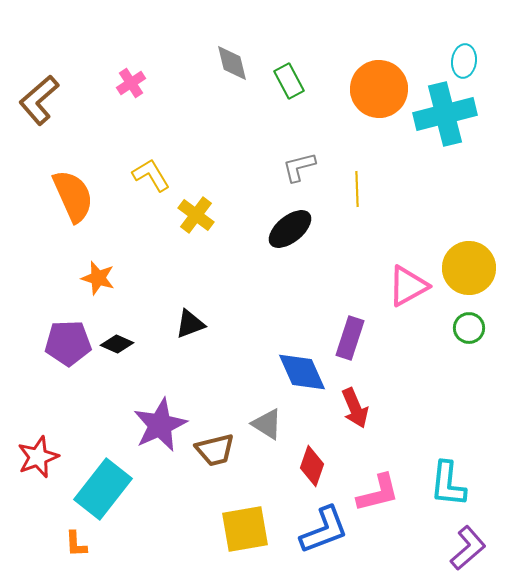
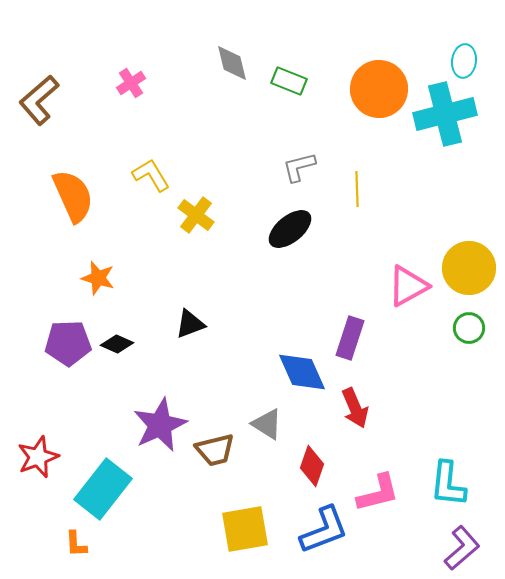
green rectangle: rotated 40 degrees counterclockwise
purple L-shape: moved 6 px left
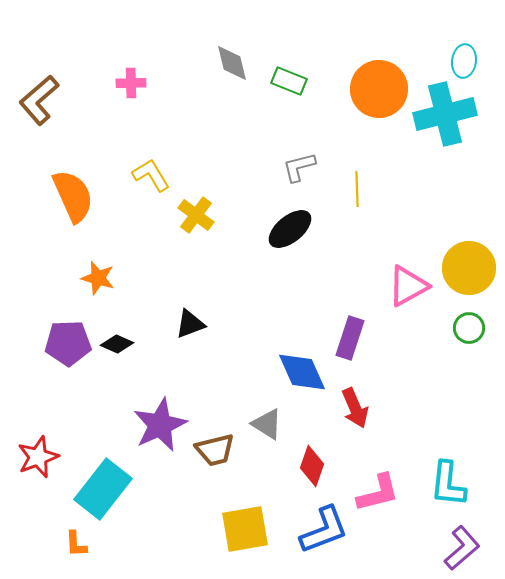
pink cross: rotated 32 degrees clockwise
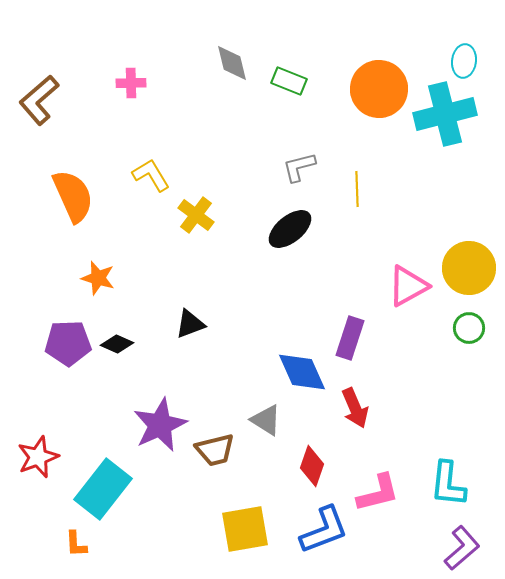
gray triangle: moved 1 px left, 4 px up
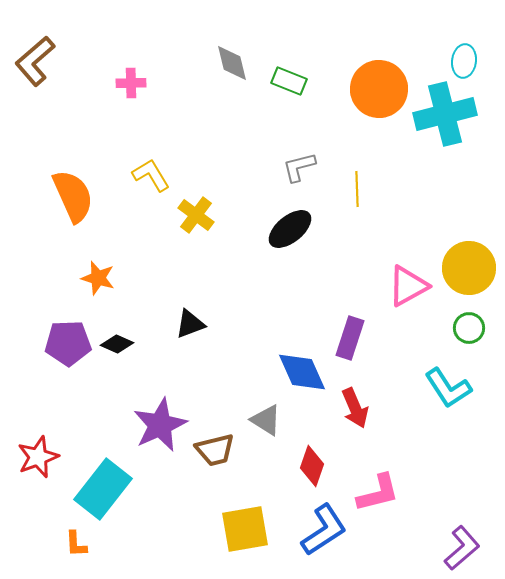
brown L-shape: moved 4 px left, 39 px up
cyan L-shape: moved 96 px up; rotated 39 degrees counterclockwise
blue L-shape: rotated 12 degrees counterclockwise
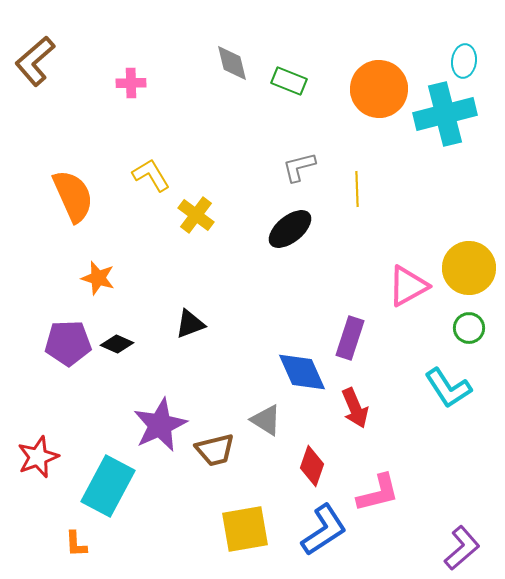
cyan rectangle: moved 5 px right, 3 px up; rotated 10 degrees counterclockwise
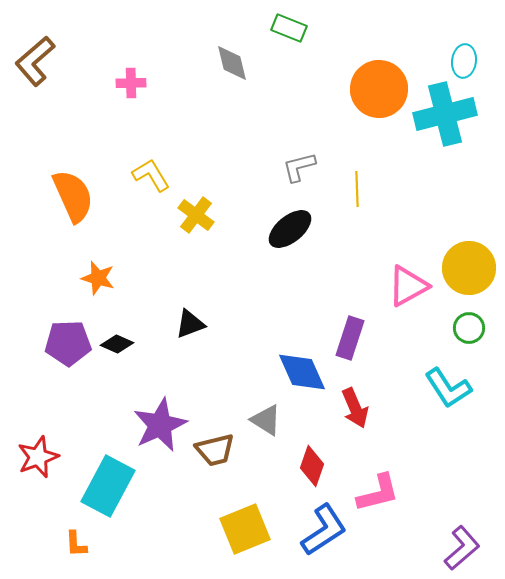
green rectangle: moved 53 px up
yellow square: rotated 12 degrees counterclockwise
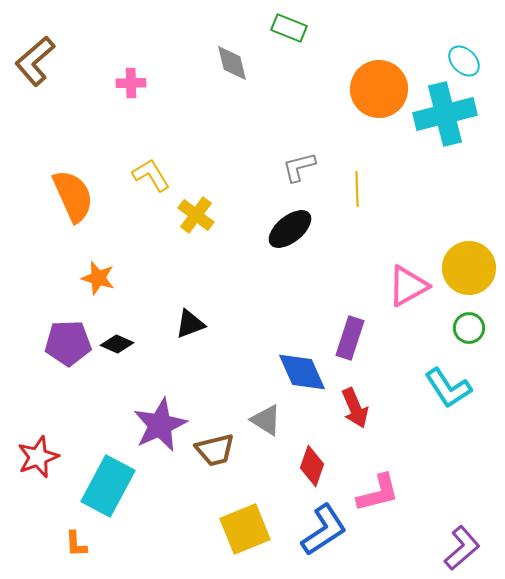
cyan ellipse: rotated 52 degrees counterclockwise
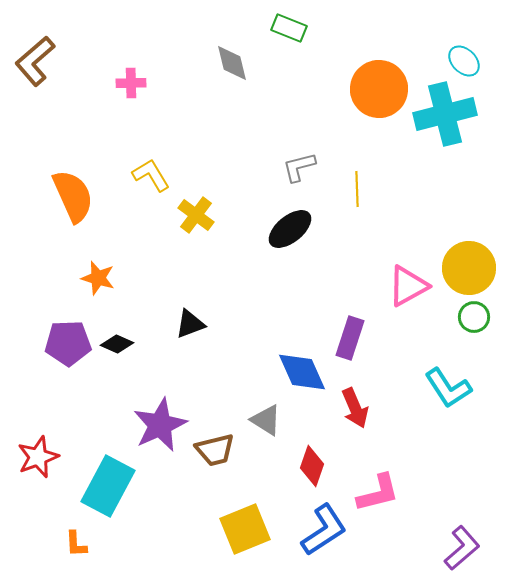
green circle: moved 5 px right, 11 px up
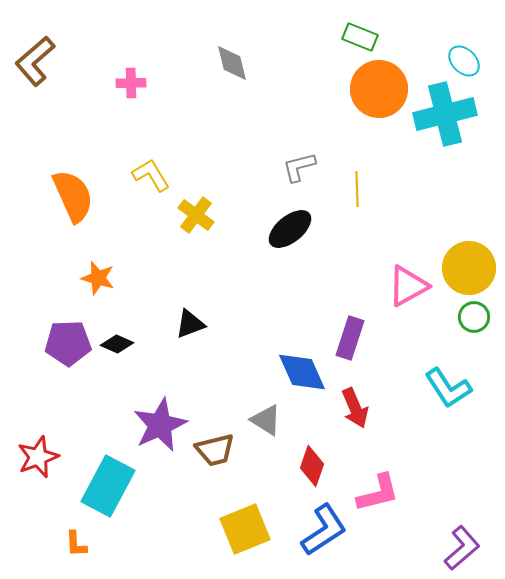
green rectangle: moved 71 px right, 9 px down
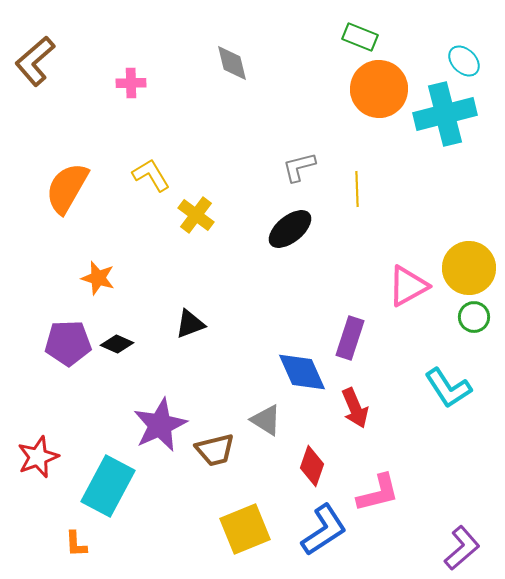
orange semicircle: moved 6 px left, 8 px up; rotated 126 degrees counterclockwise
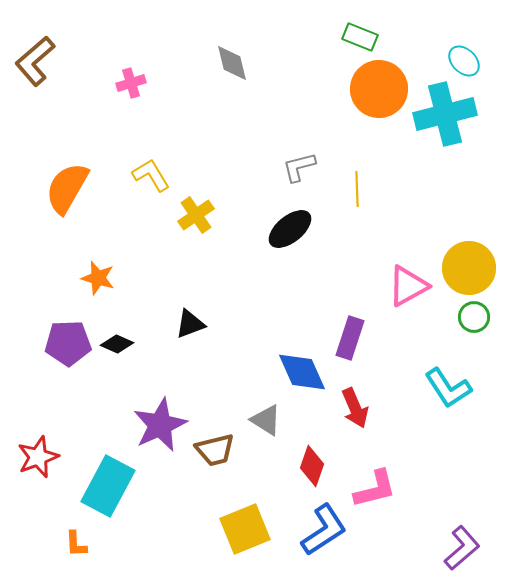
pink cross: rotated 16 degrees counterclockwise
yellow cross: rotated 18 degrees clockwise
pink L-shape: moved 3 px left, 4 px up
